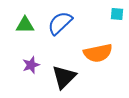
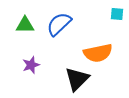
blue semicircle: moved 1 px left, 1 px down
black triangle: moved 13 px right, 2 px down
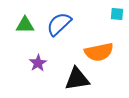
orange semicircle: moved 1 px right, 1 px up
purple star: moved 7 px right, 2 px up; rotated 12 degrees counterclockwise
black triangle: rotated 36 degrees clockwise
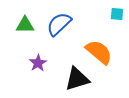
orange semicircle: rotated 128 degrees counterclockwise
black triangle: rotated 8 degrees counterclockwise
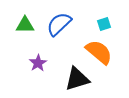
cyan square: moved 13 px left, 10 px down; rotated 24 degrees counterclockwise
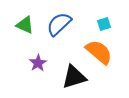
green triangle: rotated 24 degrees clockwise
black triangle: moved 3 px left, 2 px up
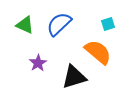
cyan square: moved 4 px right
orange semicircle: moved 1 px left
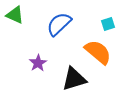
green triangle: moved 10 px left, 10 px up
black triangle: moved 2 px down
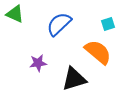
green triangle: moved 1 px up
purple star: rotated 24 degrees clockwise
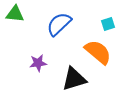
green triangle: rotated 18 degrees counterclockwise
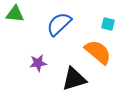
cyan square: rotated 32 degrees clockwise
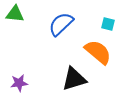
blue semicircle: moved 2 px right
purple star: moved 19 px left, 20 px down
